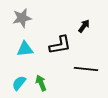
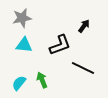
black L-shape: rotated 10 degrees counterclockwise
cyan triangle: moved 1 px left, 4 px up; rotated 12 degrees clockwise
black line: moved 3 px left, 1 px up; rotated 20 degrees clockwise
green arrow: moved 1 px right, 3 px up
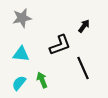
cyan triangle: moved 3 px left, 9 px down
black line: rotated 40 degrees clockwise
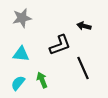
black arrow: rotated 112 degrees counterclockwise
cyan semicircle: moved 1 px left
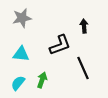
black arrow: rotated 72 degrees clockwise
green arrow: rotated 42 degrees clockwise
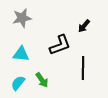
black arrow: rotated 136 degrees counterclockwise
black line: rotated 25 degrees clockwise
green arrow: rotated 126 degrees clockwise
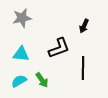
black arrow: rotated 16 degrees counterclockwise
black L-shape: moved 1 px left, 3 px down
cyan semicircle: moved 1 px right, 2 px up; rotated 21 degrees clockwise
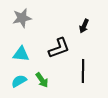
black line: moved 3 px down
